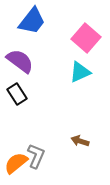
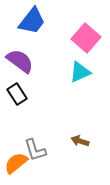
gray L-shape: moved 1 px left, 6 px up; rotated 140 degrees clockwise
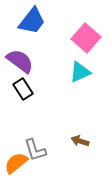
black rectangle: moved 6 px right, 5 px up
